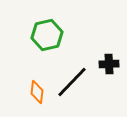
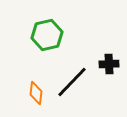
orange diamond: moved 1 px left, 1 px down
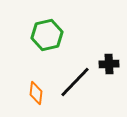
black line: moved 3 px right
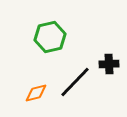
green hexagon: moved 3 px right, 2 px down
orange diamond: rotated 70 degrees clockwise
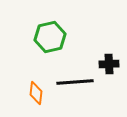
black line: rotated 42 degrees clockwise
orange diamond: rotated 70 degrees counterclockwise
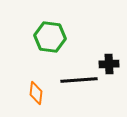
green hexagon: rotated 20 degrees clockwise
black line: moved 4 px right, 2 px up
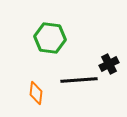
green hexagon: moved 1 px down
black cross: rotated 24 degrees counterclockwise
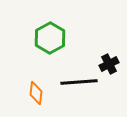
green hexagon: rotated 24 degrees clockwise
black line: moved 2 px down
